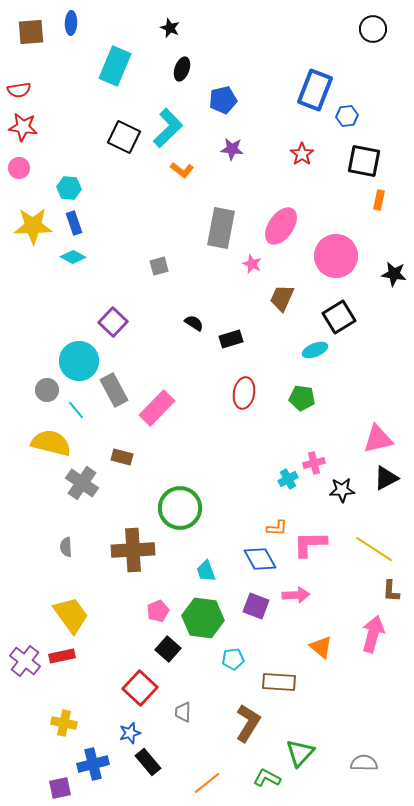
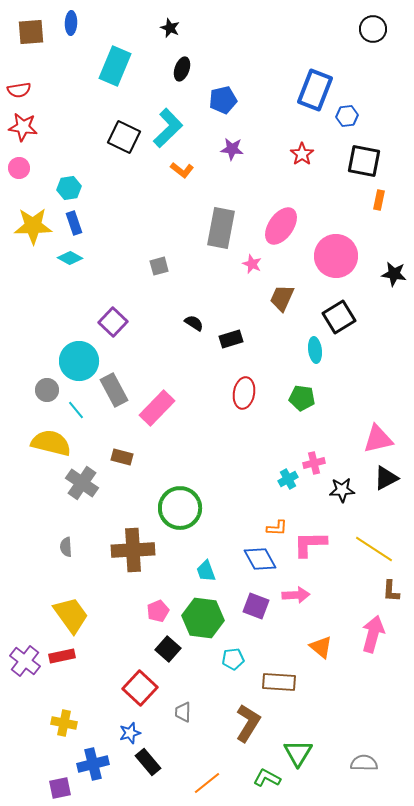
cyan hexagon at (69, 188): rotated 15 degrees counterclockwise
cyan diamond at (73, 257): moved 3 px left, 1 px down
cyan ellipse at (315, 350): rotated 75 degrees counterclockwise
green triangle at (300, 753): moved 2 px left; rotated 12 degrees counterclockwise
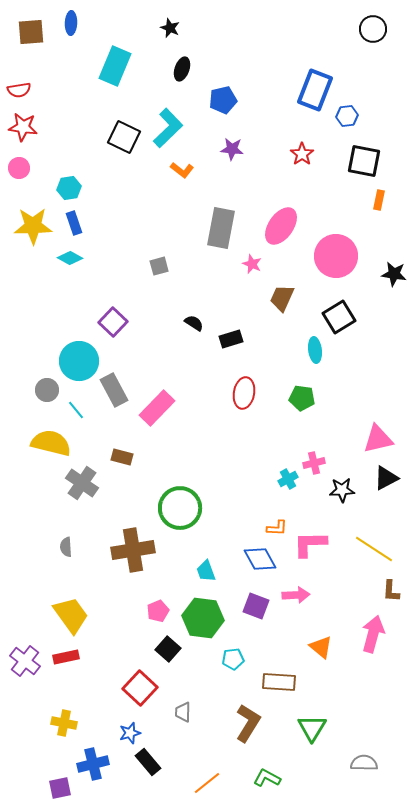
brown cross at (133, 550): rotated 6 degrees counterclockwise
red rectangle at (62, 656): moved 4 px right, 1 px down
green triangle at (298, 753): moved 14 px right, 25 px up
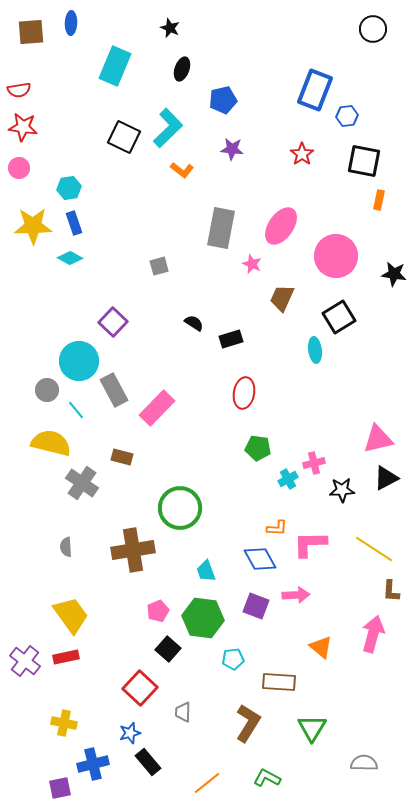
green pentagon at (302, 398): moved 44 px left, 50 px down
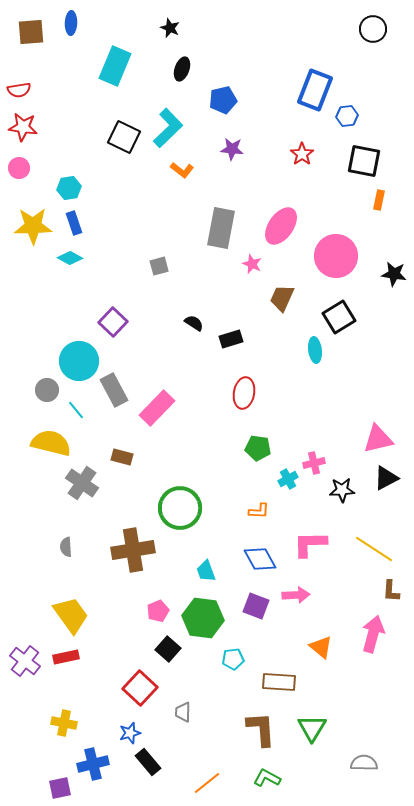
orange L-shape at (277, 528): moved 18 px left, 17 px up
brown L-shape at (248, 723): moved 13 px right, 6 px down; rotated 36 degrees counterclockwise
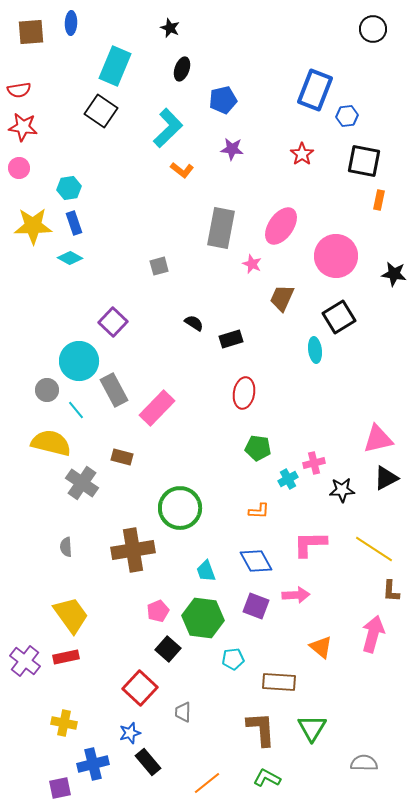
black square at (124, 137): moved 23 px left, 26 px up; rotated 8 degrees clockwise
blue diamond at (260, 559): moved 4 px left, 2 px down
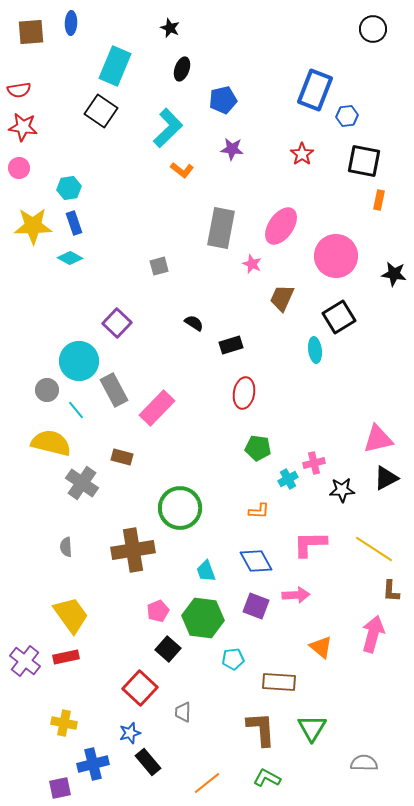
purple square at (113, 322): moved 4 px right, 1 px down
black rectangle at (231, 339): moved 6 px down
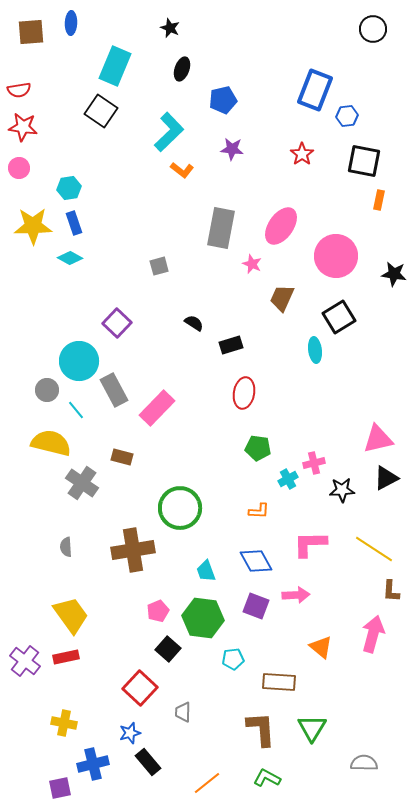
cyan L-shape at (168, 128): moved 1 px right, 4 px down
